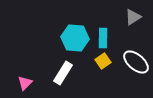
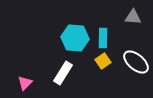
gray triangle: rotated 36 degrees clockwise
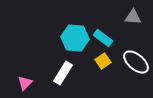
cyan rectangle: rotated 54 degrees counterclockwise
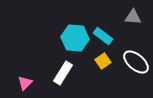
cyan rectangle: moved 2 px up
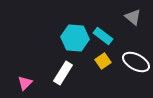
gray triangle: rotated 36 degrees clockwise
white ellipse: rotated 12 degrees counterclockwise
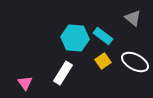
gray triangle: moved 1 px down
white ellipse: moved 1 px left
pink triangle: rotated 21 degrees counterclockwise
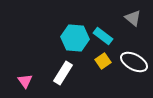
white ellipse: moved 1 px left
pink triangle: moved 2 px up
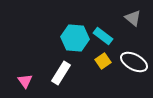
white rectangle: moved 2 px left
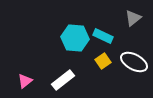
gray triangle: rotated 42 degrees clockwise
cyan rectangle: rotated 12 degrees counterclockwise
white rectangle: moved 2 px right, 7 px down; rotated 20 degrees clockwise
pink triangle: rotated 28 degrees clockwise
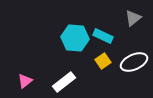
white ellipse: rotated 52 degrees counterclockwise
white rectangle: moved 1 px right, 2 px down
